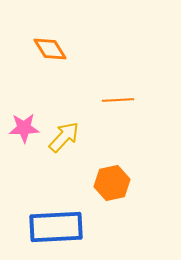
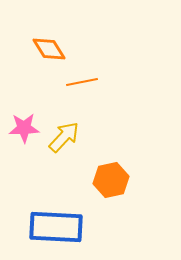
orange diamond: moved 1 px left
orange line: moved 36 px left, 18 px up; rotated 8 degrees counterclockwise
orange hexagon: moved 1 px left, 3 px up
blue rectangle: rotated 6 degrees clockwise
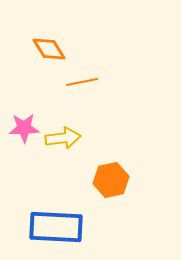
yellow arrow: moved 1 px left, 1 px down; rotated 40 degrees clockwise
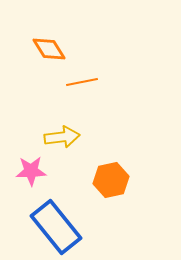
pink star: moved 7 px right, 43 px down
yellow arrow: moved 1 px left, 1 px up
blue rectangle: rotated 48 degrees clockwise
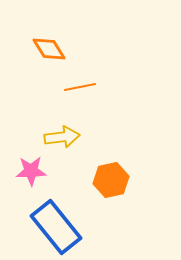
orange line: moved 2 px left, 5 px down
